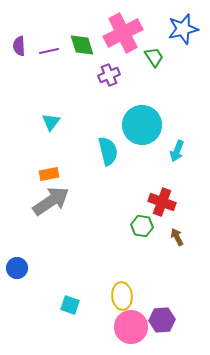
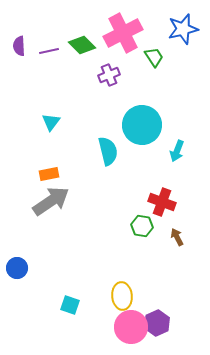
green diamond: rotated 28 degrees counterclockwise
purple hexagon: moved 5 px left, 3 px down; rotated 20 degrees counterclockwise
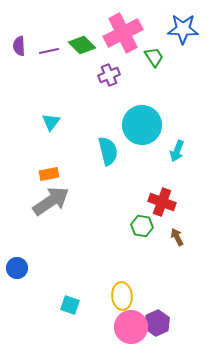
blue star: rotated 16 degrees clockwise
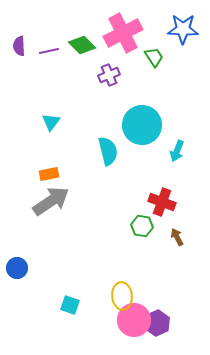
pink circle: moved 3 px right, 7 px up
